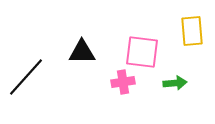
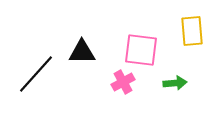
pink square: moved 1 px left, 2 px up
black line: moved 10 px right, 3 px up
pink cross: rotated 20 degrees counterclockwise
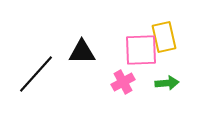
yellow rectangle: moved 28 px left, 6 px down; rotated 8 degrees counterclockwise
pink square: rotated 9 degrees counterclockwise
green arrow: moved 8 px left
